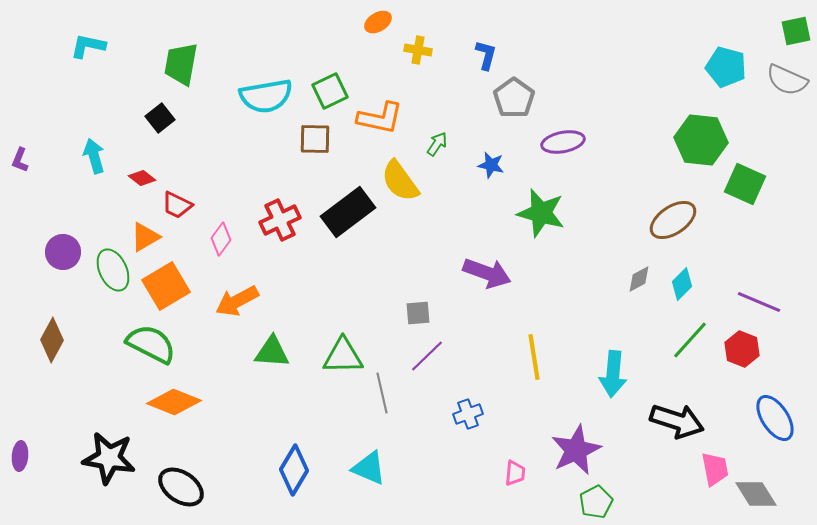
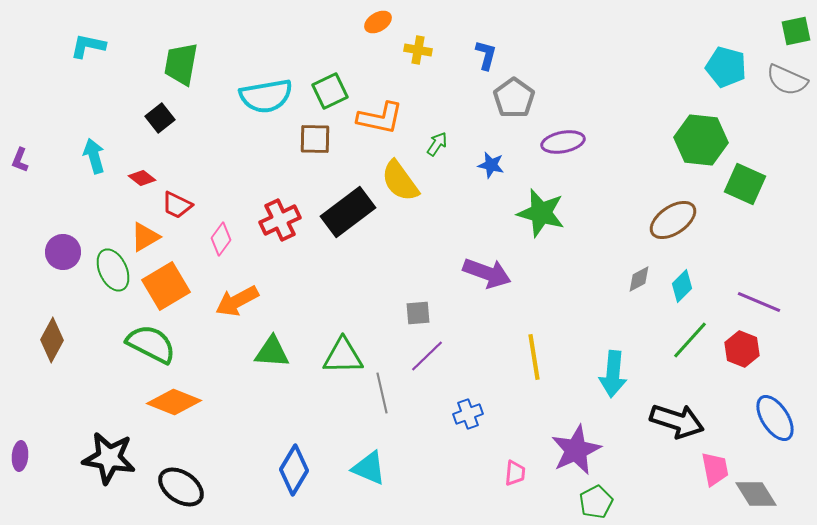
cyan diamond at (682, 284): moved 2 px down
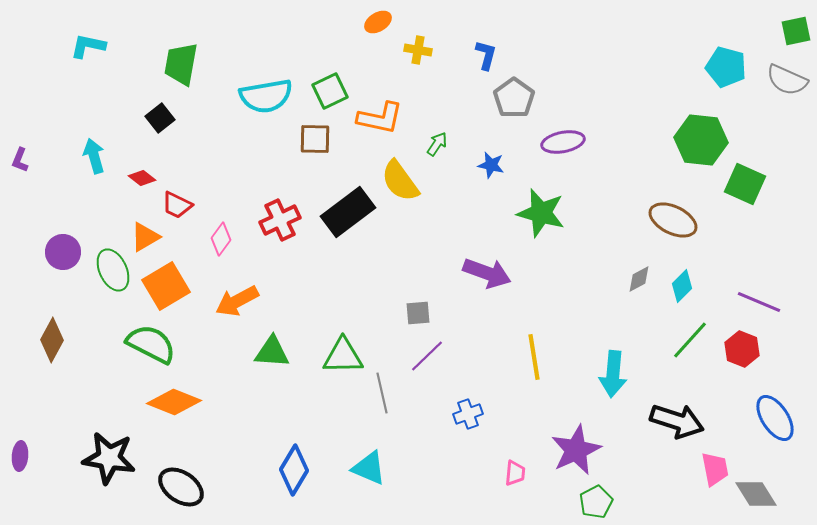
brown ellipse at (673, 220): rotated 60 degrees clockwise
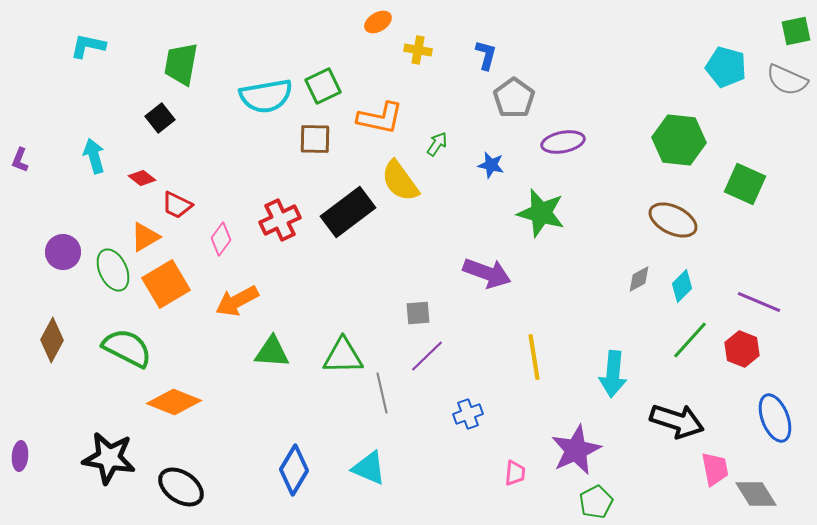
green square at (330, 91): moved 7 px left, 5 px up
green hexagon at (701, 140): moved 22 px left
orange square at (166, 286): moved 2 px up
green semicircle at (151, 344): moved 24 px left, 4 px down
blue ellipse at (775, 418): rotated 12 degrees clockwise
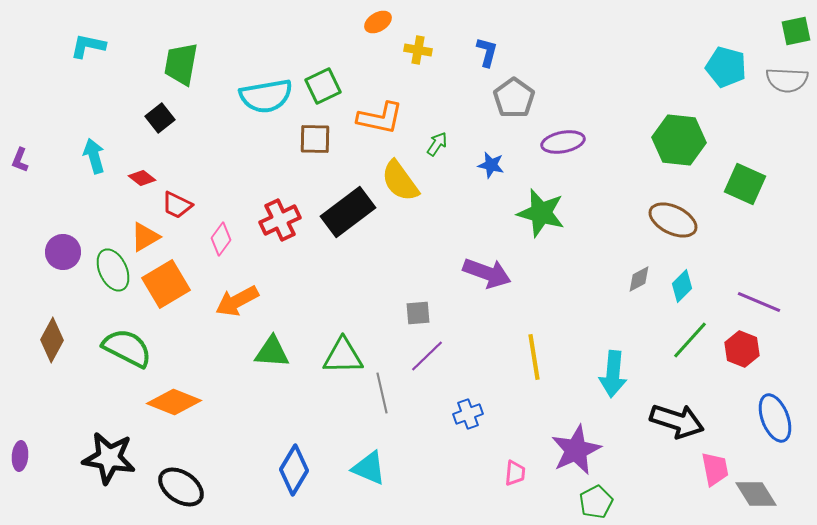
blue L-shape at (486, 55): moved 1 px right, 3 px up
gray semicircle at (787, 80): rotated 21 degrees counterclockwise
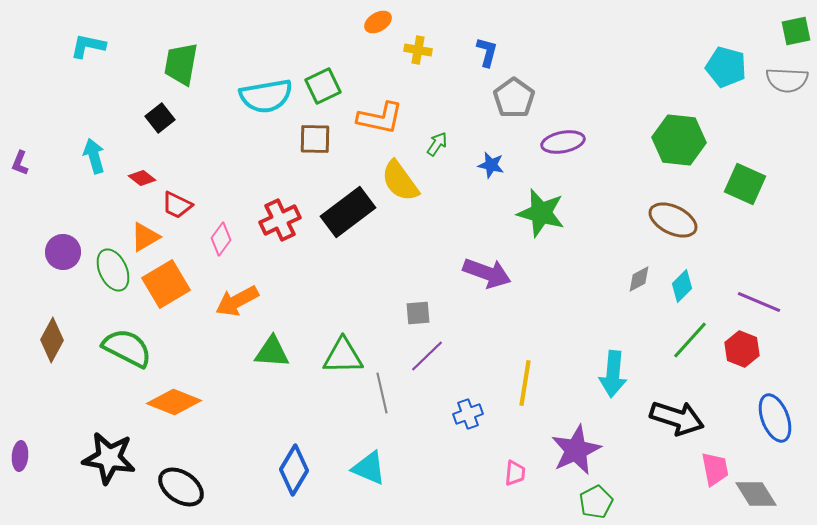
purple L-shape at (20, 160): moved 3 px down
yellow line at (534, 357): moved 9 px left, 26 px down; rotated 18 degrees clockwise
black arrow at (677, 421): moved 3 px up
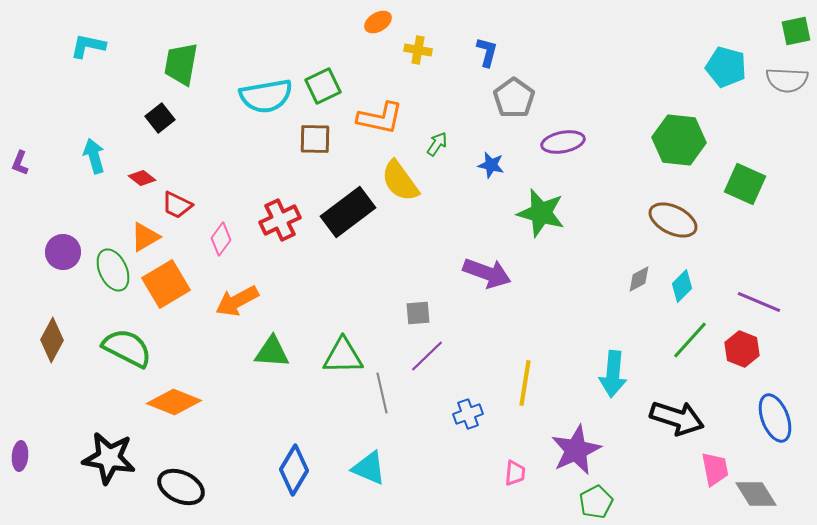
black ellipse at (181, 487): rotated 9 degrees counterclockwise
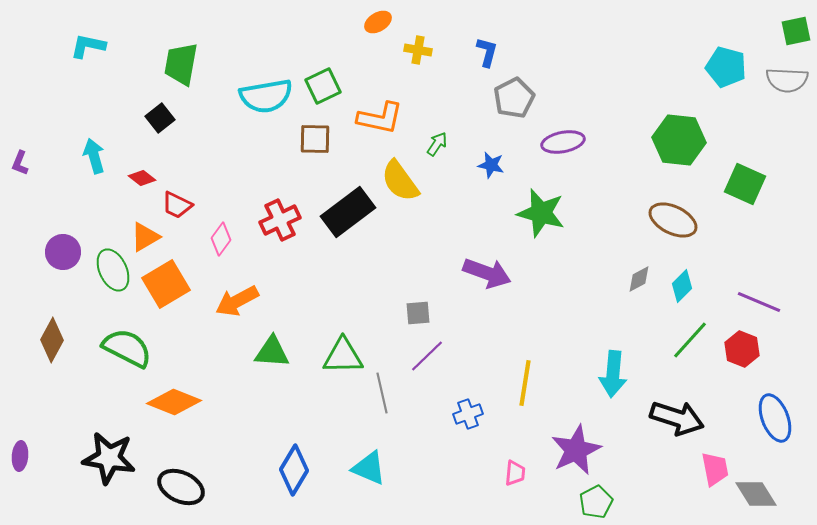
gray pentagon at (514, 98): rotated 9 degrees clockwise
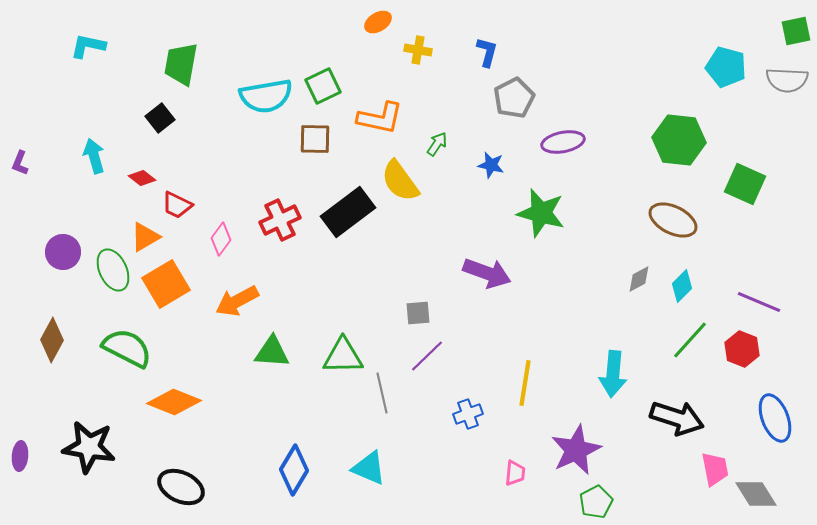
black star at (109, 458): moved 20 px left, 11 px up
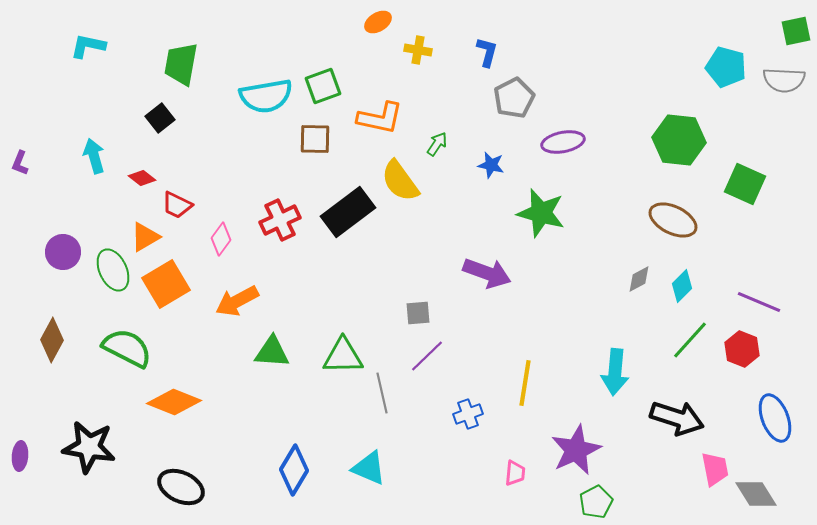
gray semicircle at (787, 80): moved 3 px left
green square at (323, 86): rotated 6 degrees clockwise
cyan arrow at (613, 374): moved 2 px right, 2 px up
